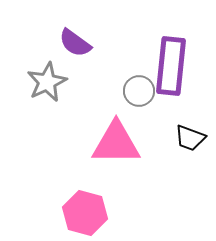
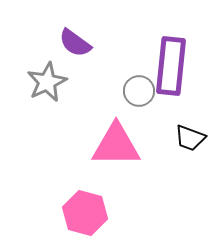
pink triangle: moved 2 px down
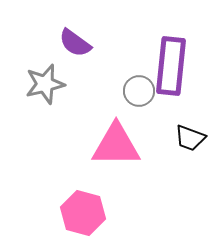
gray star: moved 2 px left, 2 px down; rotated 12 degrees clockwise
pink hexagon: moved 2 px left
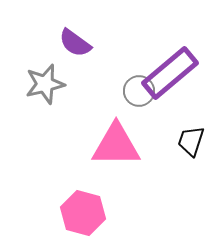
purple rectangle: moved 1 px left, 7 px down; rotated 44 degrees clockwise
black trapezoid: moved 1 px right, 3 px down; rotated 88 degrees clockwise
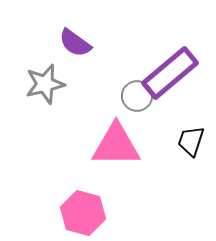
gray circle: moved 2 px left, 5 px down
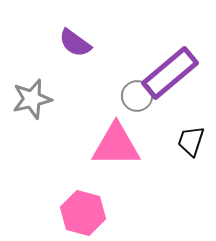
gray star: moved 13 px left, 15 px down
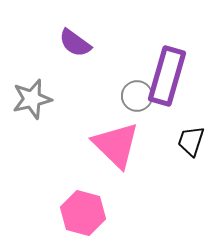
purple rectangle: moved 3 px left, 3 px down; rotated 34 degrees counterclockwise
pink triangle: rotated 44 degrees clockwise
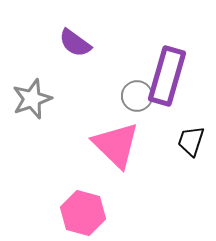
gray star: rotated 6 degrees counterclockwise
